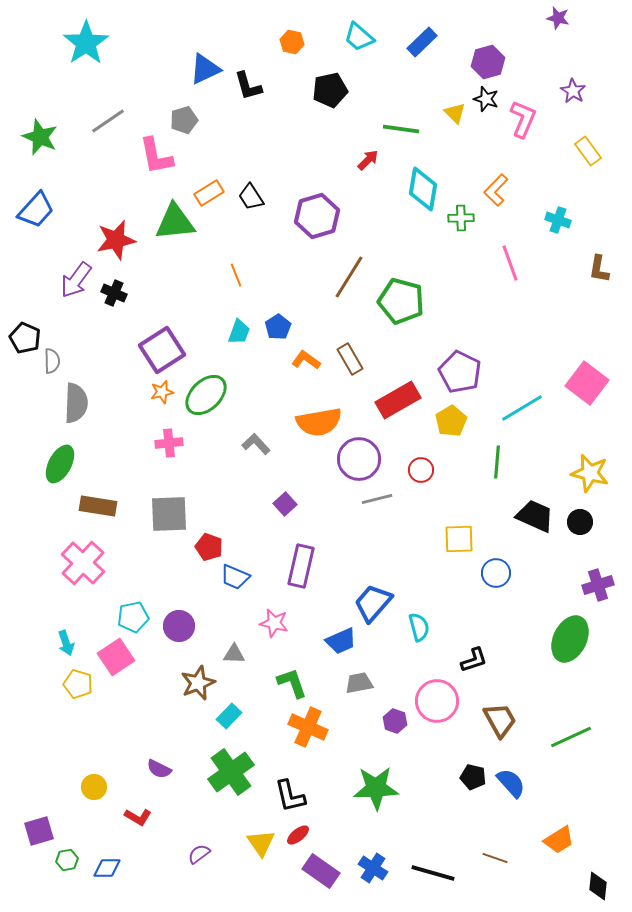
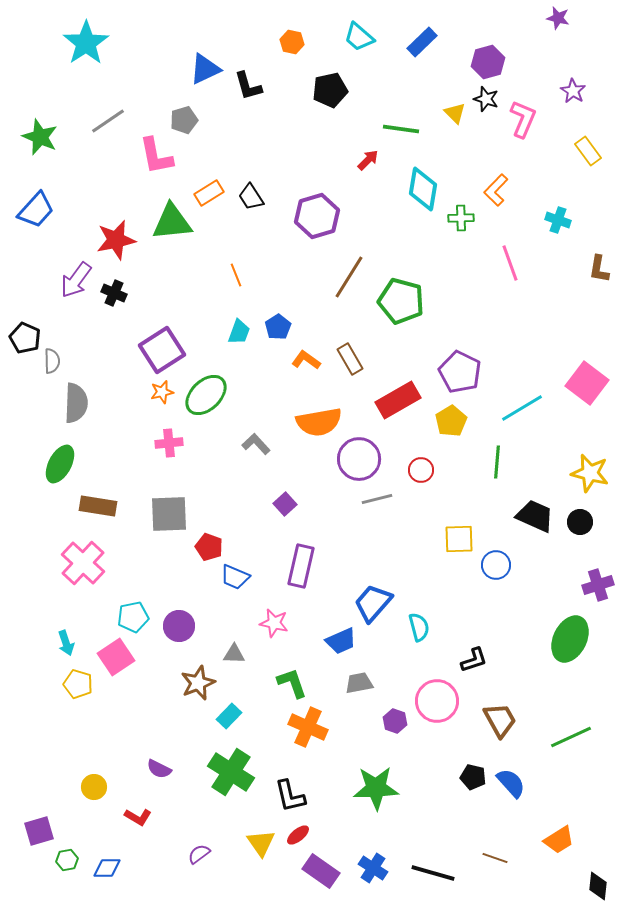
green triangle at (175, 222): moved 3 px left
blue circle at (496, 573): moved 8 px up
green cross at (231, 772): rotated 21 degrees counterclockwise
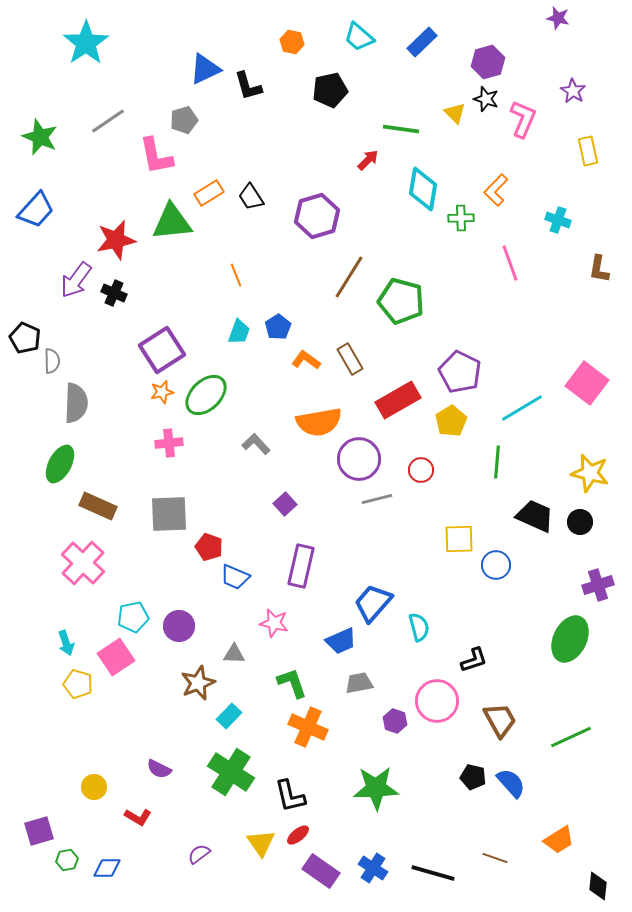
yellow rectangle at (588, 151): rotated 24 degrees clockwise
brown rectangle at (98, 506): rotated 15 degrees clockwise
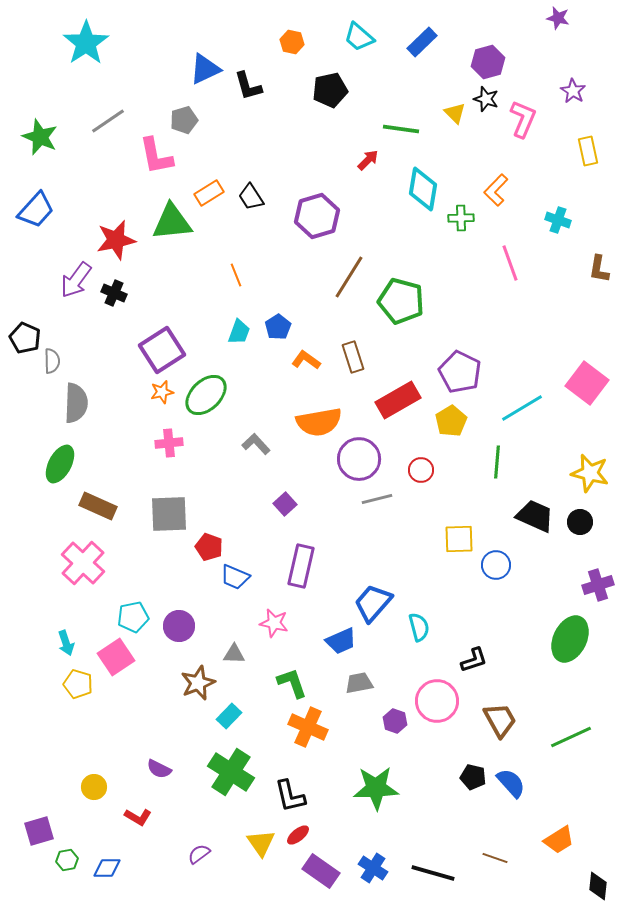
brown rectangle at (350, 359): moved 3 px right, 2 px up; rotated 12 degrees clockwise
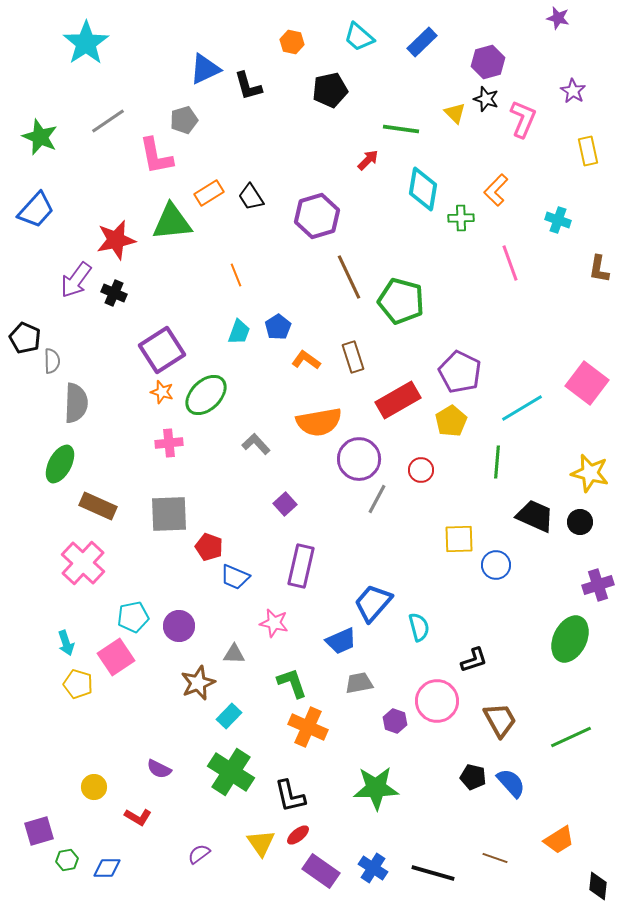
brown line at (349, 277): rotated 57 degrees counterclockwise
orange star at (162, 392): rotated 30 degrees clockwise
gray line at (377, 499): rotated 48 degrees counterclockwise
